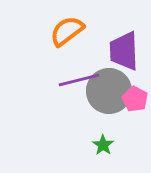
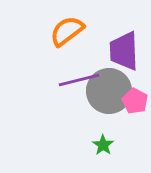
pink pentagon: moved 2 px down
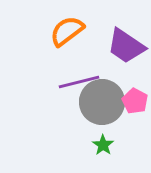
purple trapezoid: moved 2 px right, 5 px up; rotated 54 degrees counterclockwise
purple line: moved 2 px down
gray circle: moved 7 px left, 11 px down
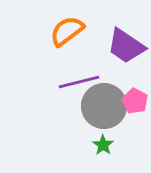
gray circle: moved 2 px right, 4 px down
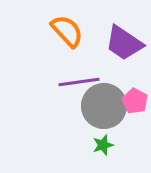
orange semicircle: rotated 84 degrees clockwise
purple trapezoid: moved 2 px left, 3 px up
purple line: rotated 6 degrees clockwise
green star: rotated 20 degrees clockwise
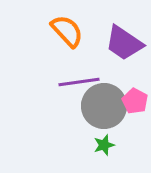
green star: moved 1 px right
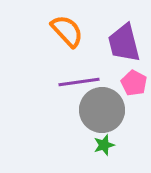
purple trapezoid: rotated 42 degrees clockwise
pink pentagon: moved 1 px left, 18 px up
gray circle: moved 2 px left, 4 px down
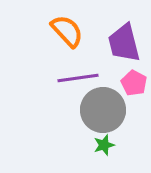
purple line: moved 1 px left, 4 px up
gray circle: moved 1 px right
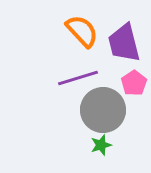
orange semicircle: moved 15 px right
purple line: rotated 9 degrees counterclockwise
pink pentagon: rotated 10 degrees clockwise
green star: moved 3 px left
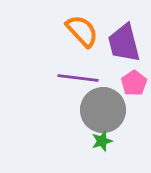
purple line: rotated 24 degrees clockwise
green star: moved 1 px right, 4 px up
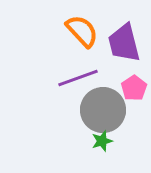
purple line: rotated 27 degrees counterclockwise
pink pentagon: moved 5 px down
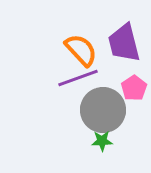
orange semicircle: moved 1 px left, 19 px down
green star: rotated 15 degrees clockwise
